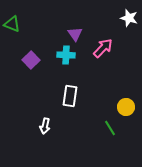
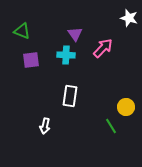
green triangle: moved 10 px right, 7 px down
purple square: rotated 36 degrees clockwise
green line: moved 1 px right, 2 px up
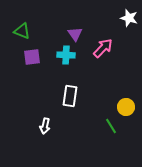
purple square: moved 1 px right, 3 px up
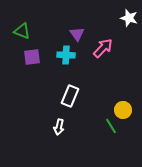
purple triangle: moved 2 px right
white rectangle: rotated 15 degrees clockwise
yellow circle: moved 3 px left, 3 px down
white arrow: moved 14 px right, 1 px down
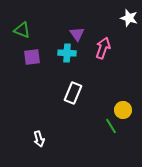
green triangle: moved 1 px up
pink arrow: rotated 25 degrees counterclockwise
cyan cross: moved 1 px right, 2 px up
white rectangle: moved 3 px right, 3 px up
white arrow: moved 20 px left, 12 px down; rotated 28 degrees counterclockwise
